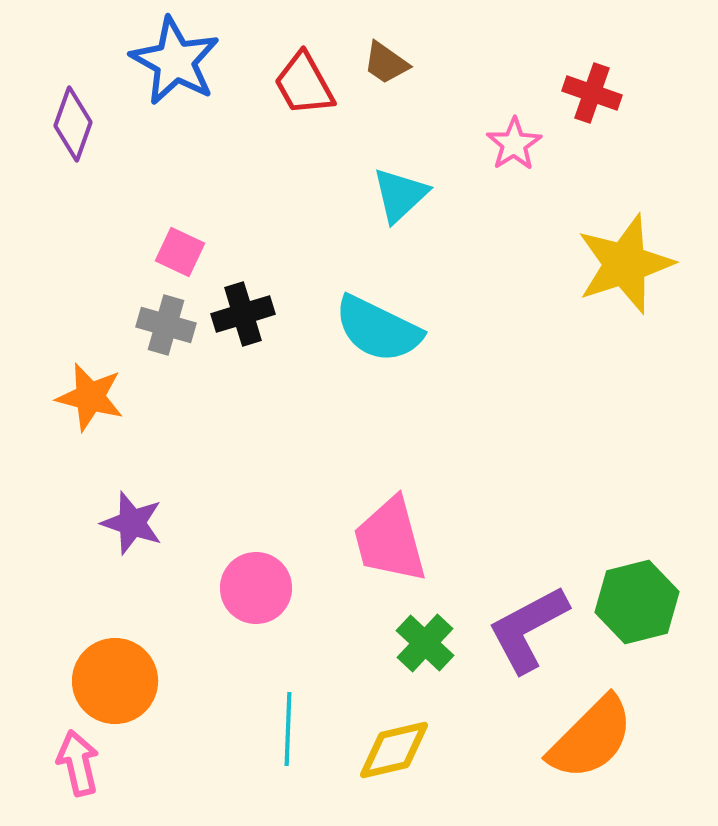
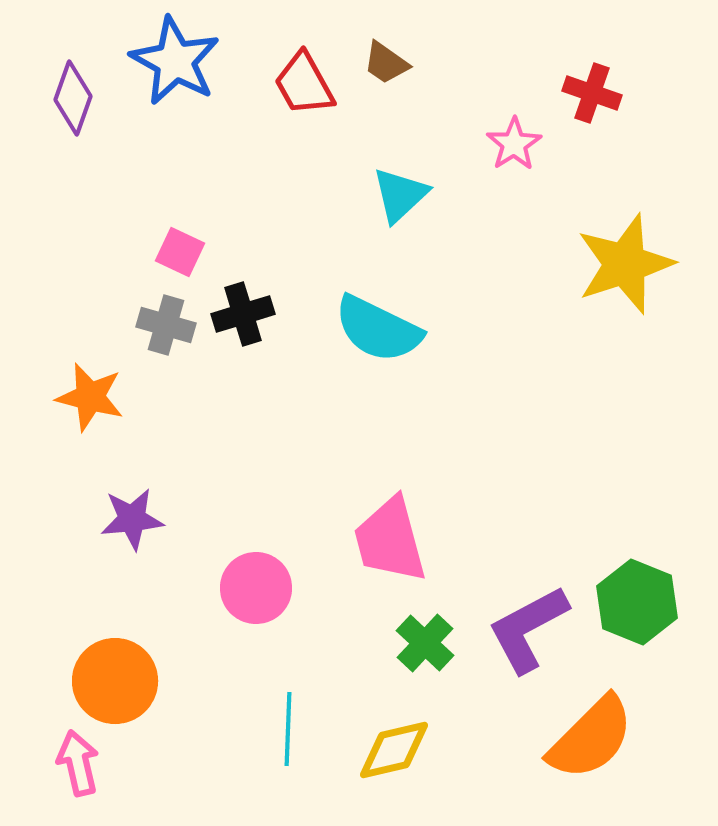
purple diamond: moved 26 px up
purple star: moved 4 px up; rotated 24 degrees counterclockwise
green hexagon: rotated 24 degrees counterclockwise
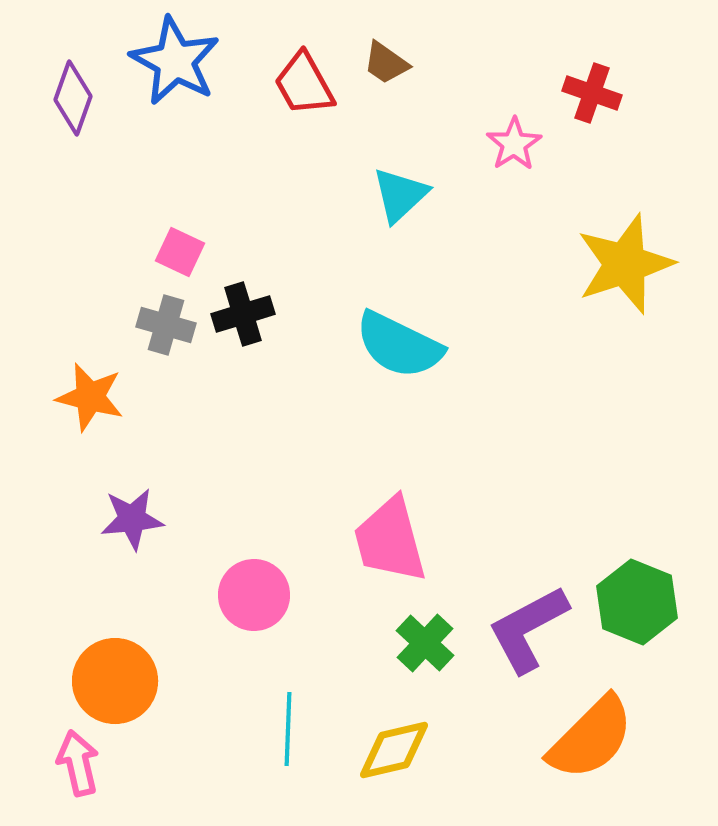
cyan semicircle: moved 21 px right, 16 px down
pink circle: moved 2 px left, 7 px down
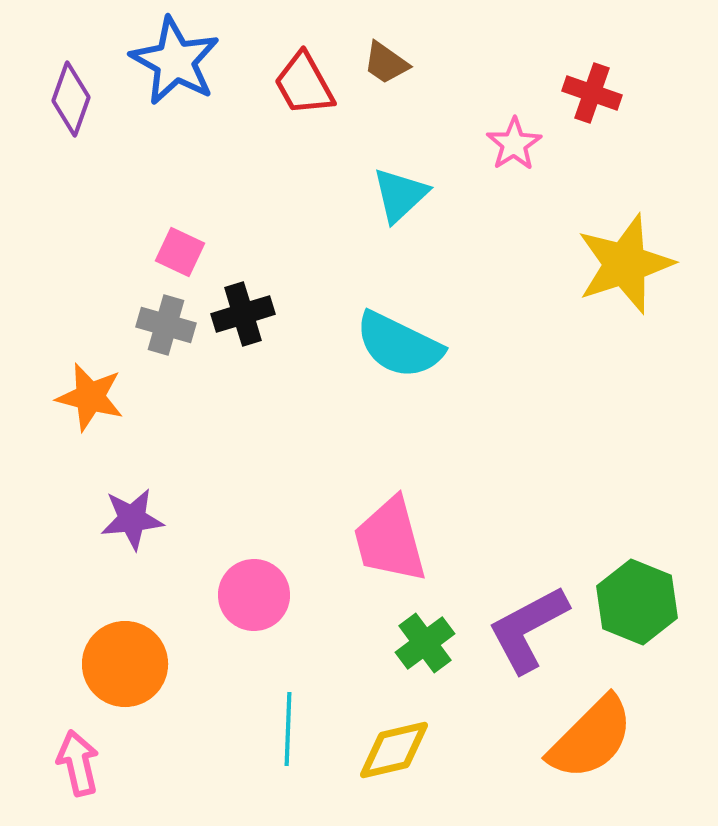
purple diamond: moved 2 px left, 1 px down
green cross: rotated 10 degrees clockwise
orange circle: moved 10 px right, 17 px up
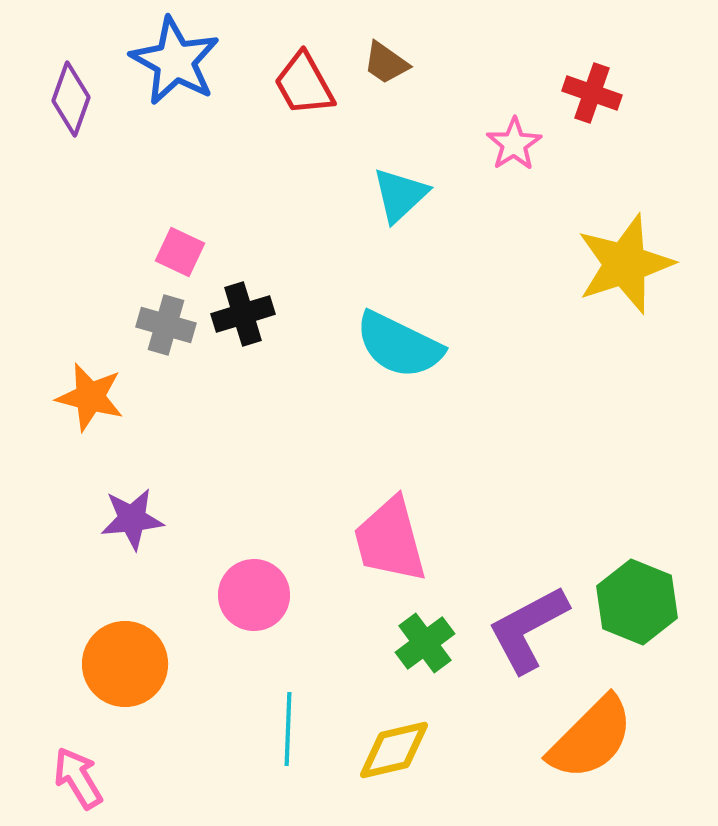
pink arrow: moved 15 px down; rotated 18 degrees counterclockwise
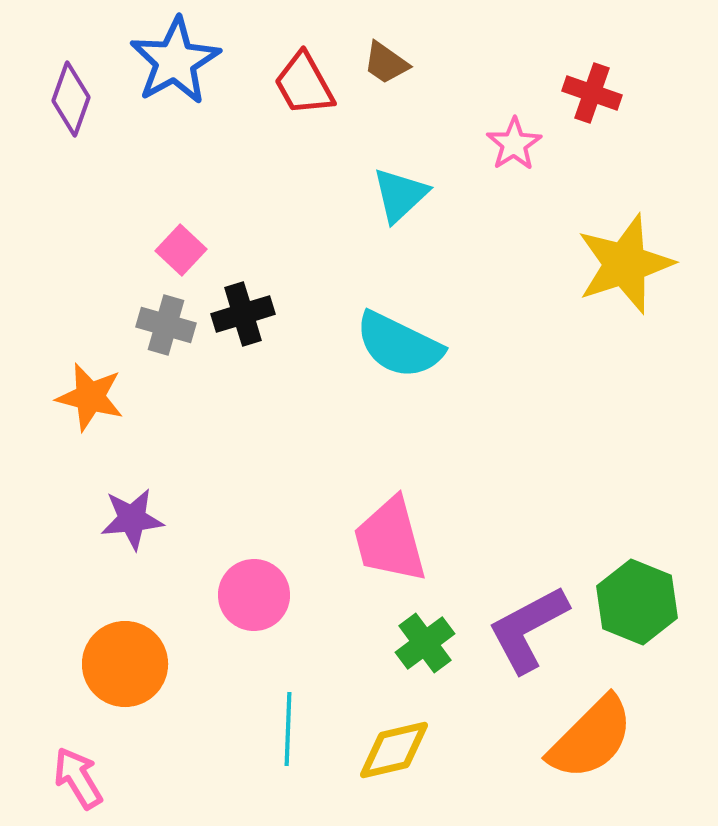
blue star: rotated 14 degrees clockwise
pink square: moved 1 px right, 2 px up; rotated 18 degrees clockwise
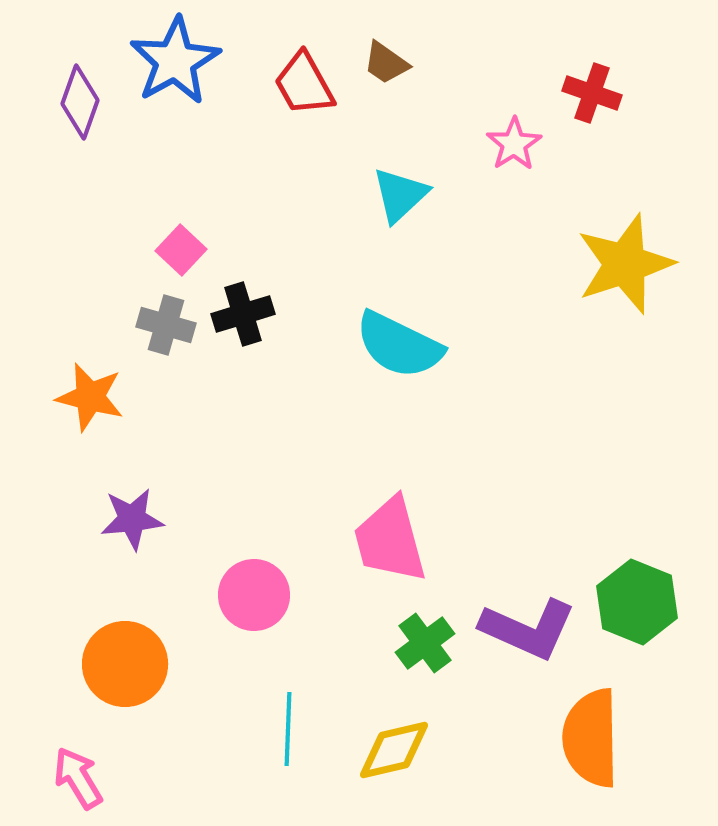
purple diamond: moved 9 px right, 3 px down
purple L-shape: rotated 128 degrees counterclockwise
orange semicircle: rotated 134 degrees clockwise
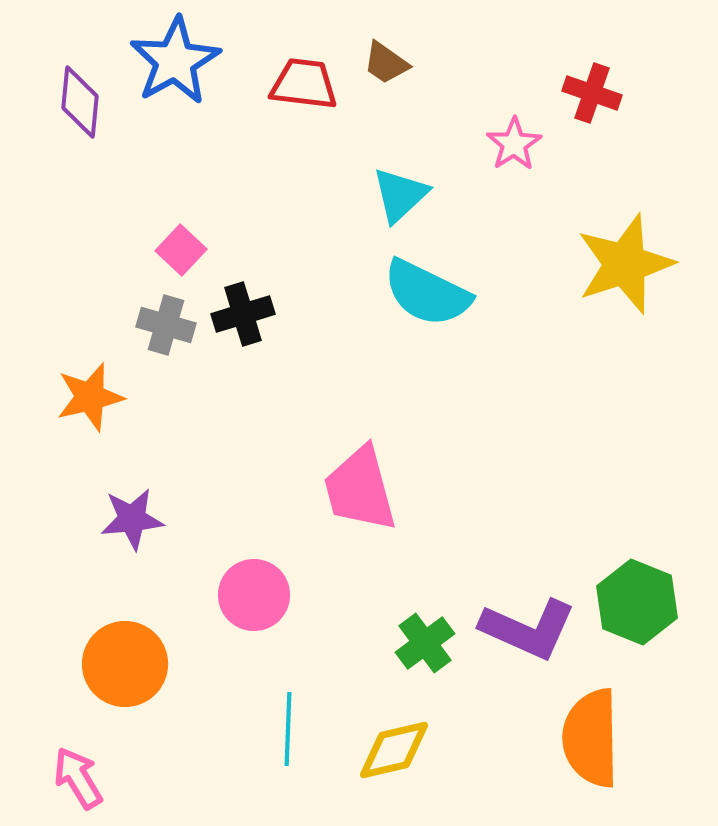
red trapezoid: rotated 126 degrees clockwise
purple diamond: rotated 14 degrees counterclockwise
cyan semicircle: moved 28 px right, 52 px up
orange star: rotated 28 degrees counterclockwise
pink trapezoid: moved 30 px left, 51 px up
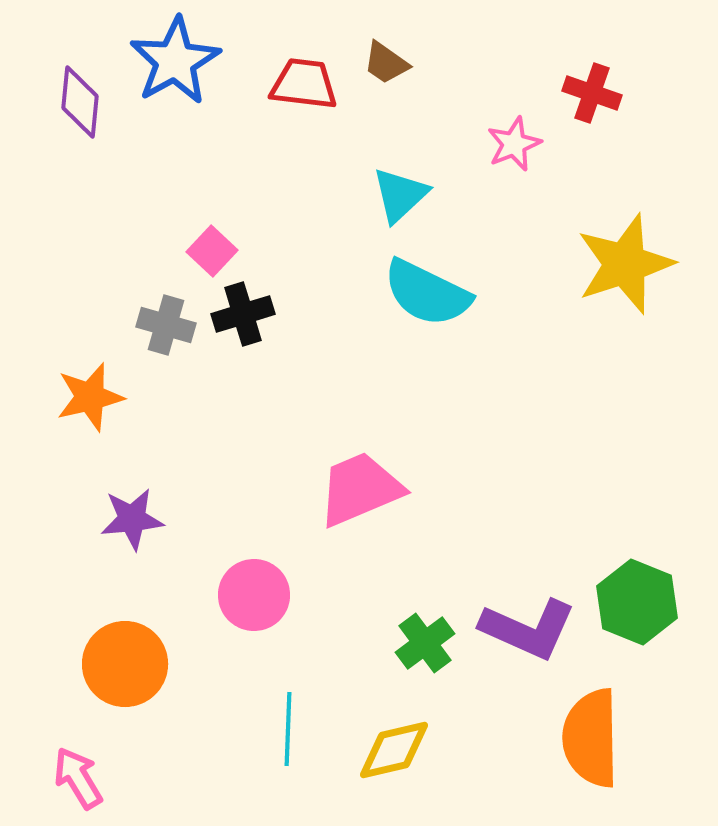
pink star: rotated 10 degrees clockwise
pink square: moved 31 px right, 1 px down
pink trapezoid: rotated 82 degrees clockwise
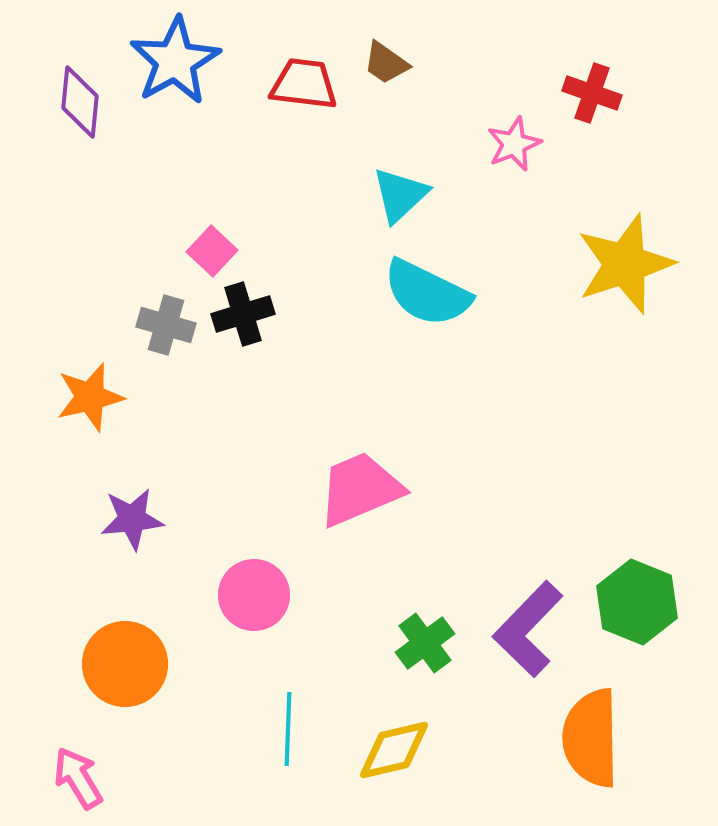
purple L-shape: rotated 110 degrees clockwise
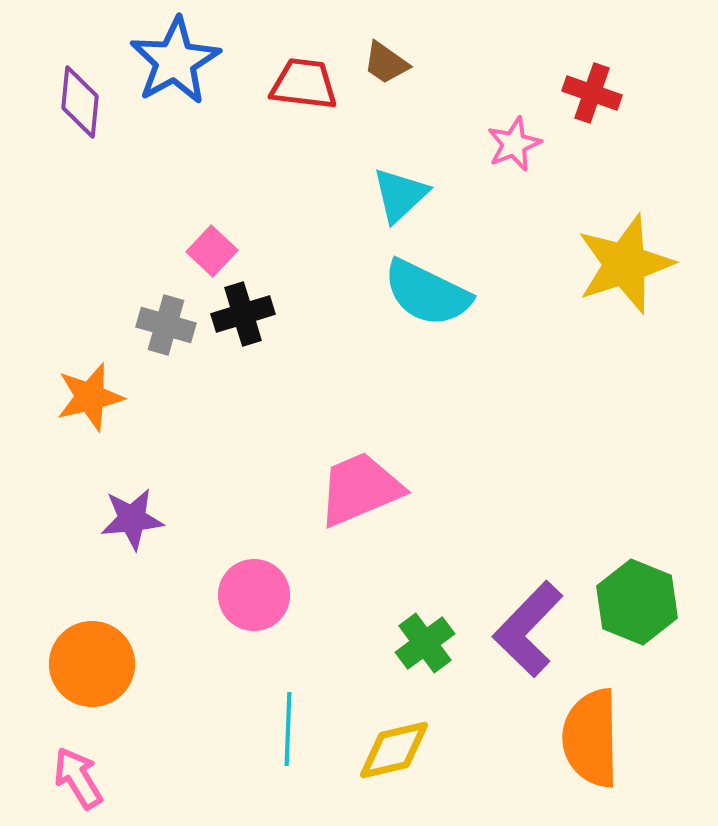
orange circle: moved 33 px left
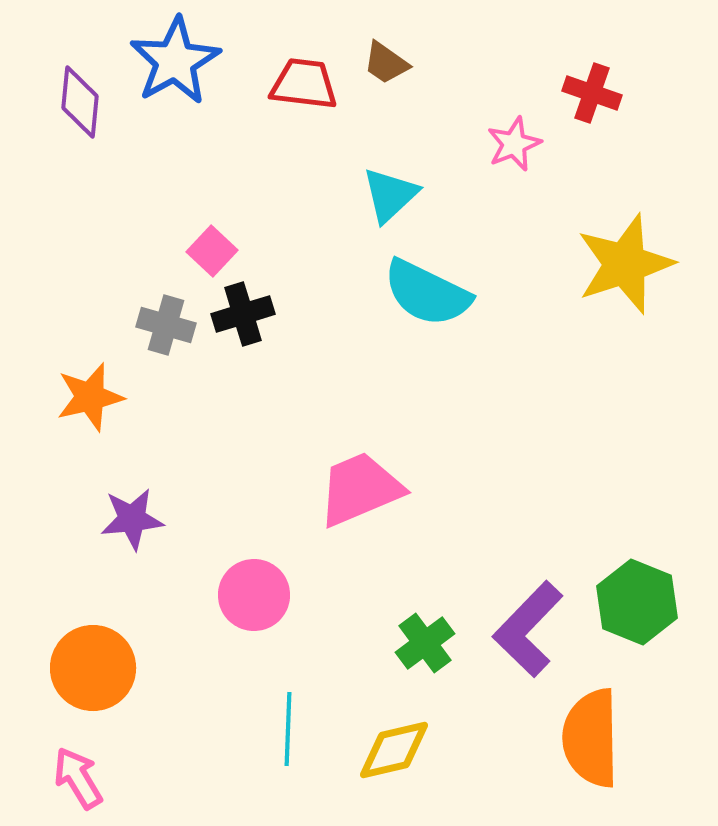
cyan triangle: moved 10 px left
orange circle: moved 1 px right, 4 px down
